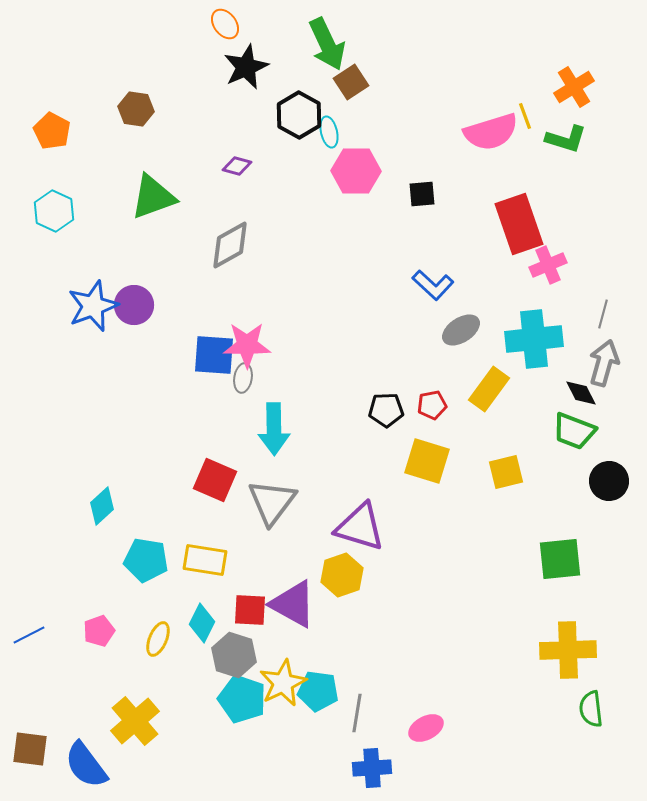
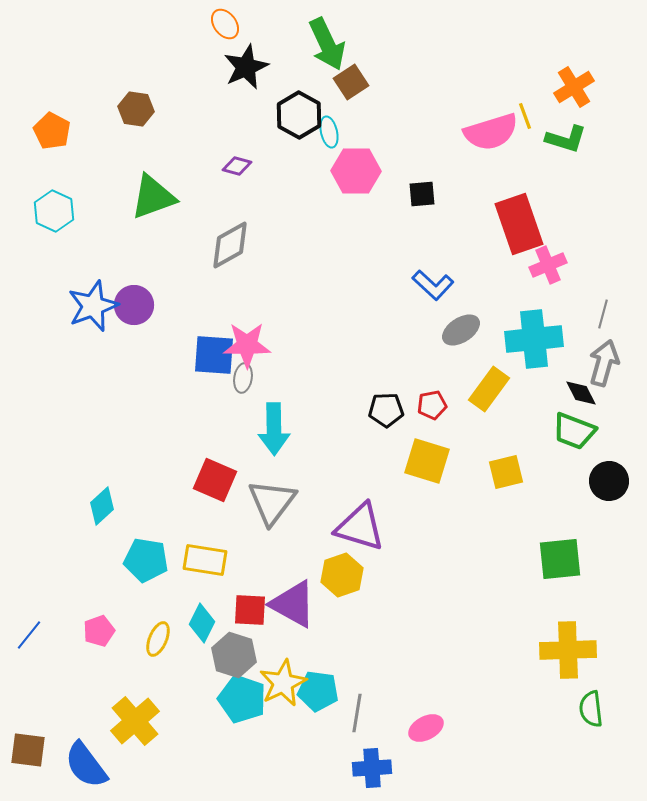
blue line at (29, 635): rotated 24 degrees counterclockwise
brown square at (30, 749): moved 2 px left, 1 px down
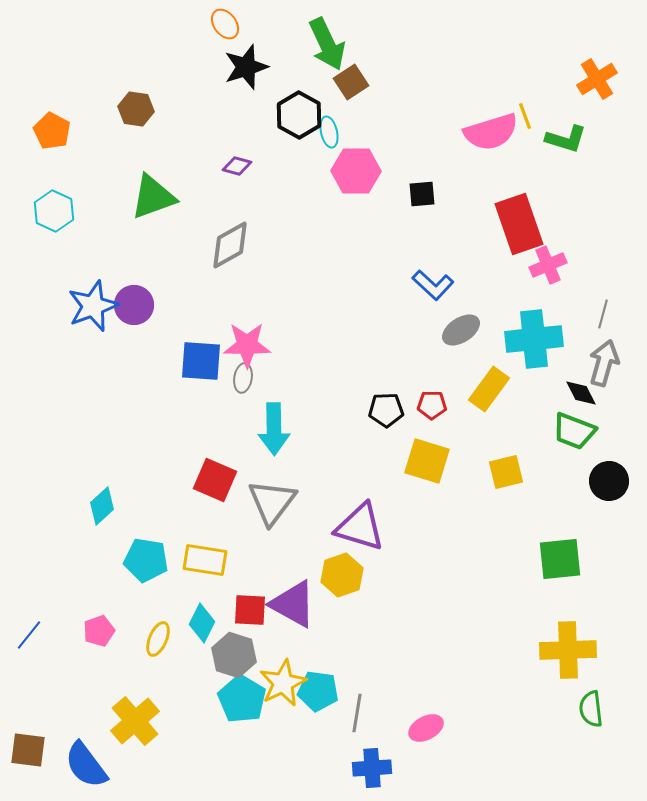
black star at (246, 67): rotated 6 degrees clockwise
orange cross at (574, 87): moved 23 px right, 8 px up
blue square at (214, 355): moved 13 px left, 6 px down
red pentagon at (432, 405): rotated 12 degrees clockwise
cyan pentagon at (242, 699): rotated 12 degrees clockwise
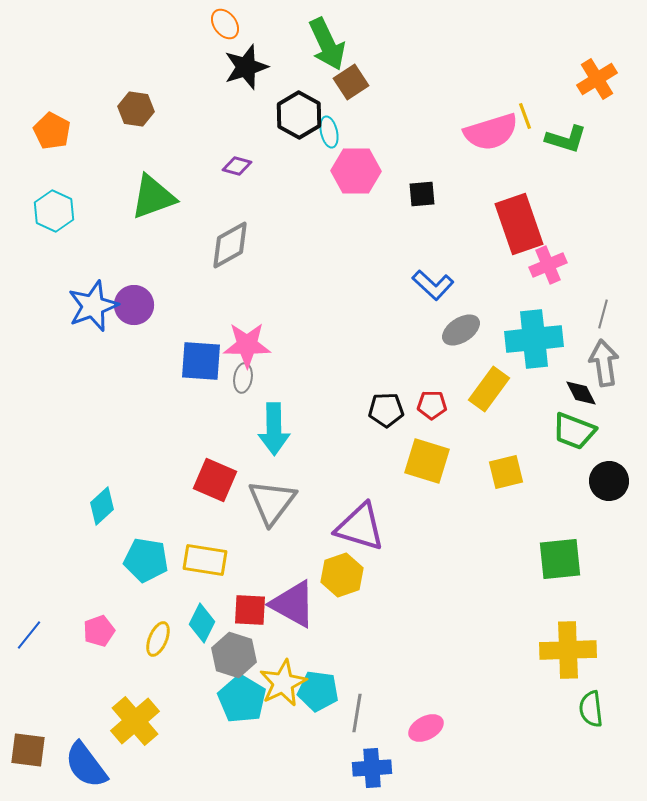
gray arrow at (604, 363): rotated 24 degrees counterclockwise
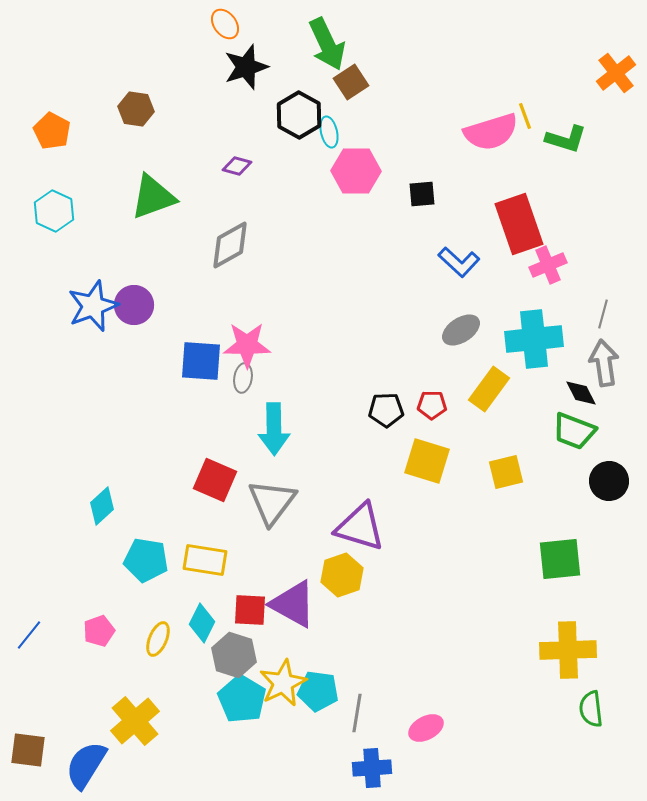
orange cross at (597, 79): moved 19 px right, 6 px up; rotated 6 degrees counterclockwise
blue L-shape at (433, 285): moved 26 px right, 23 px up
blue semicircle at (86, 765): rotated 69 degrees clockwise
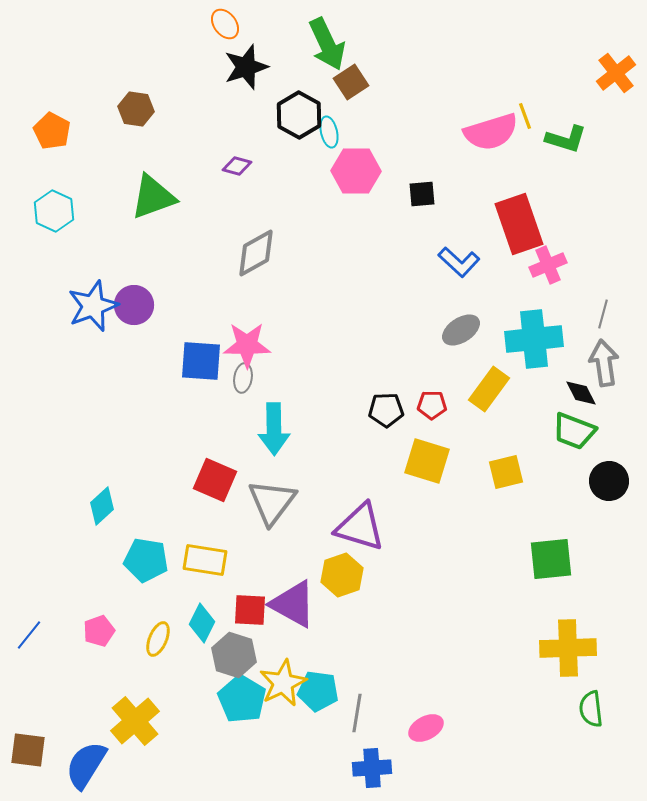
gray diamond at (230, 245): moved 26 px right, 8 px down
green square at (560, 559): moved 9 px left
yellow cross at (568, 650): moved 2 px up
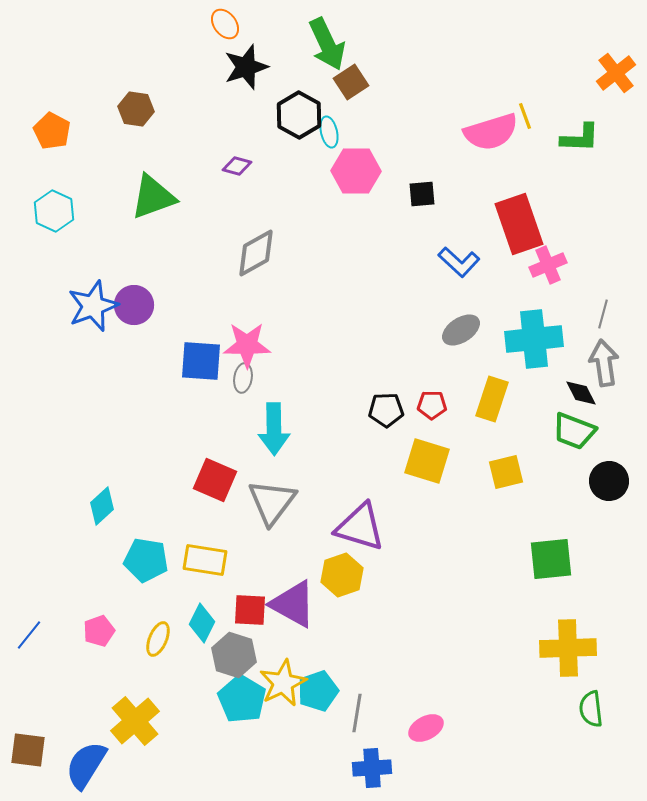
green L-shape at (566, 139): moved 14 px right, 1 px up; rotated 15 degrees counterclockwise
yellow rectangle at (489, 389): moved 3 px right, 10 px down; rotated 18 degrees counterclockwise
cyan pentagon at (318, 691): rotated 27 degrees counterclockwise
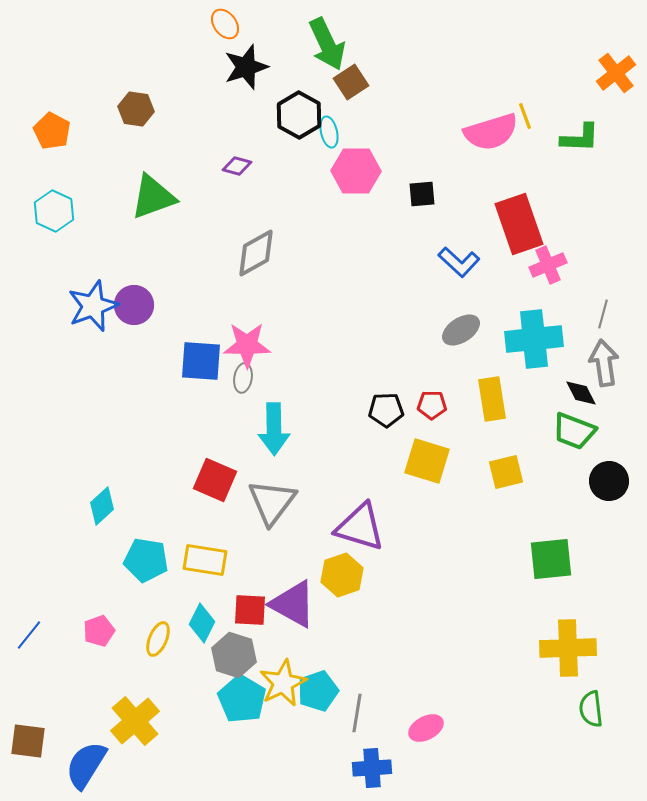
yellow rectangle at (492, 399): rotated 27 degrees counterclockwise
brown square at (28, 750): moved 9 px up
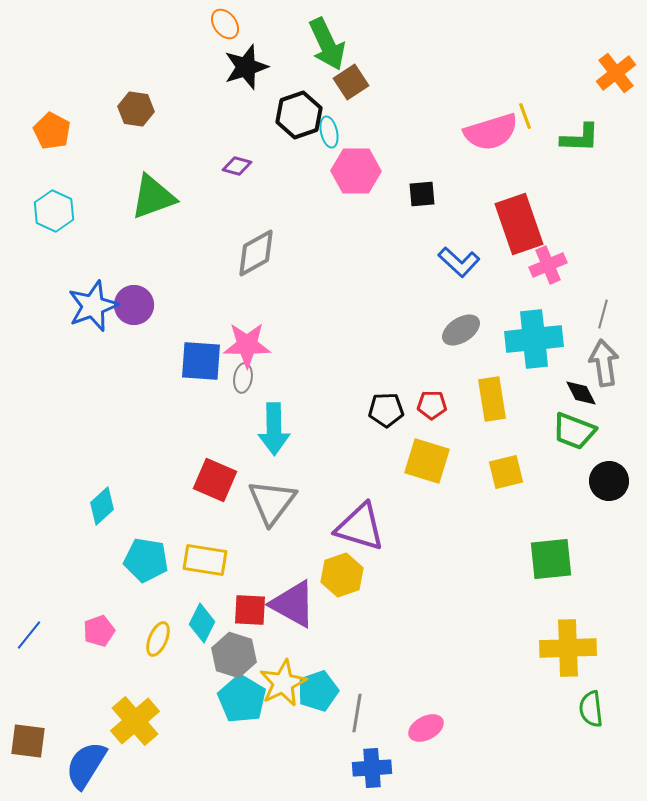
black hexagon at (299, 115): rotated 12 degrees clockwise
